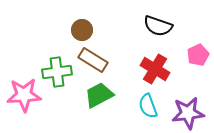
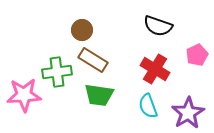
pink pentagon: moved 1 px left
green trapezoid: rotated 144 degrees counterclockwise
purple star: rotated 24 degrees counterclockwise
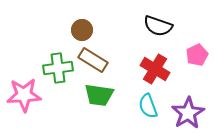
green cross: moved 1 px right, 4 px up
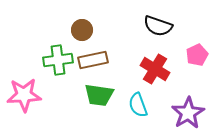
brown rectangle: rotated 44 degrees counterclockwise
green cross: moved 8 px up
cyan semicircle: moved 10 px left, 1 px up
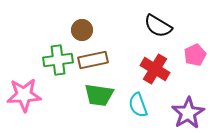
black semicircle: rotated 12 degrees clockwise
pink pentagon: moved 2 px left
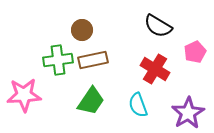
pink pentagon: moved 3 px up
green trapezoid: moved 8 px left, 6 px down; rotated 64 degrees counterclockwise
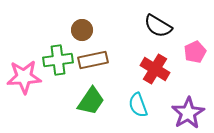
pink star: moved 18 px up
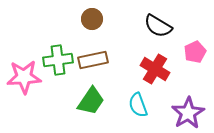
brown circle: moved 10 px right, 11 px up
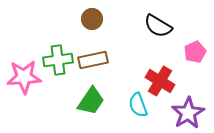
red cross: moved 5 px right, 12 px down
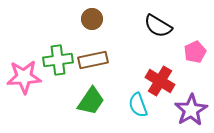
purple star: moved 3 px right, 3 px up
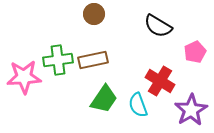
brown circle: moved 2 px right, 5 px up
green trapezoid: moved 13 px right, 2 px up
